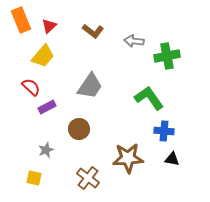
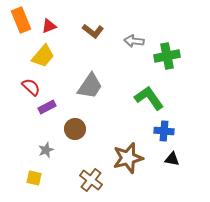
red triangle: rotated 21 degrees clockwise
brown circle: moved 4 px left
brown star: rotated 12 degrees counterclockwise
brown cross: moved 3 px right, 2 px down
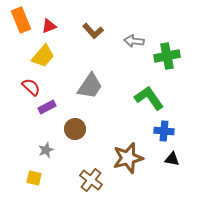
brown L-shape: rotated 10 degrees clockwise
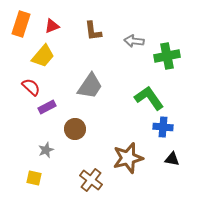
orange rectangle: moved 4 px down; rotated 40 degrees clockwise
red triangle: moved 3 px right
brown L-shape: rotated 35 degrees clockwise
blue cross: moved 1 px left, 4 px up
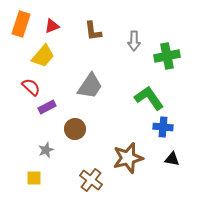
gray arrow: rotated 96 degrees counterclockwise
yellow square: rotated 14 degrees counterclockwise
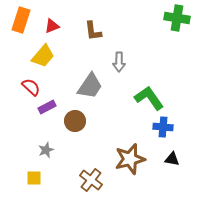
orange rectangle: moved 4 px up
gray arrow: moved 15 px left, 21 px down
green cross: moved 10 px right, 38 px up; rotated 20 degrees clockwise
brown circle: moved 8 px up
brown star: moved 2 px right, 1 px down
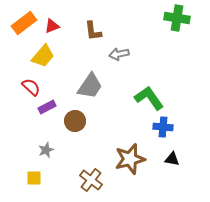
orange rectangle: moved 3 px right, 3 px down; rotated 35 degrees clockwise
gray arrow: moved 8 px up; rotated 78 degrees clockwise
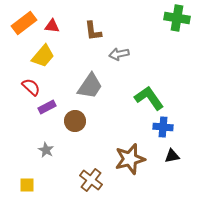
red triangle: rotated 28 degrees clockwise
gray star: rotated 21 degrees counterclockwise
black triangle: moved 3 px up; rotated 21 degrees counterclockwise
yellow square: moved 7 px left, 7 px down
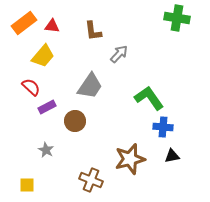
gray arrow: rotated 144 degrees clockwise
brown cross: rotated 15 degrees counterclockwise
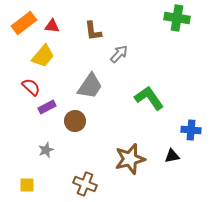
blue cross: moved 28 px right, 3 px down
gray star: rotated 21 degrees clockwise
brown cross: moved 6 px left, 4 px down
